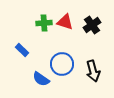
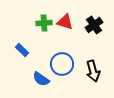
black cross: moved 2 px right
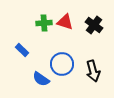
black cross: rotated 18 degrees counterclockwise
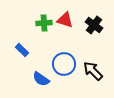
red triangle: moved 2 px up
blue circle: moved 2 px right
black arrow: rotated 150 degrees clockwise
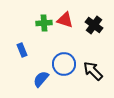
blue rectangle: rotated 24 degrees clockwise
blue semicircle: rotated 96 degrees clockwise
